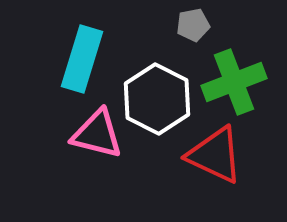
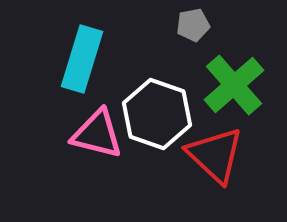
green cross: moved 3 px down; rotated 20 degrees counterclockwise
white hexagon: moved 15 px down; rotated 8 degrees counterclockwise
red triangle: rotated 18 degrees clockwise
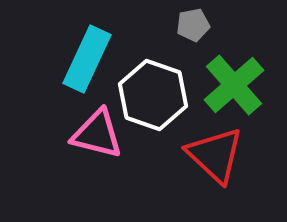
cyan rectangle: moved 5 px right; rotated 8 degrees clockwise
white hexagon: moved 4 px left, 19 px up
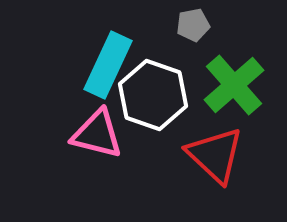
cyan rectangle: moved 21 px right, 6 px down
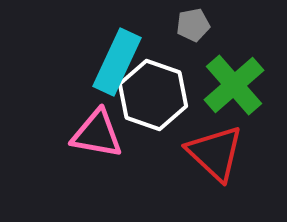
cyan rectangle: moved 9 px right, 3 px up
pink triangle: rotated 4 degrees counterclockwise
red triangle: moved 2 px up
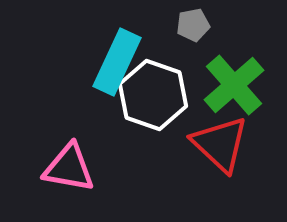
pink triangle: moved 28 px left, 34 px down
red triangle: moved 5 px right, 9 px up
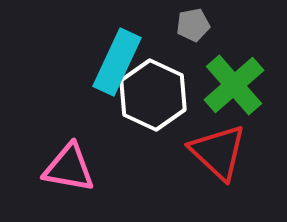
white hexagon: rotated 6 degrees clockwise
red triangle: moved 2 px left, 8 px down
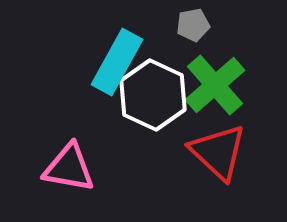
cyan rectangle: rotated 4 degrees clockwise
green cross: moved 19 px left
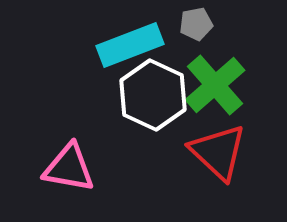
gray pentagon: moved 3 px right, 1 px up
cyan rectangle: moved 13 px right, 17 px up; rotated 40 degrees clockwise
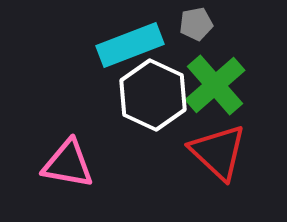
pink triangle: moved 1 px left, 4 px up
